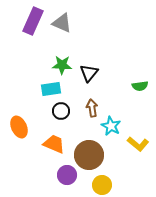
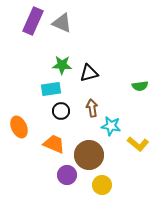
black triangle: rotated 36 degrees clockwise
cyan star: rotated 18 degrees counterclockwise
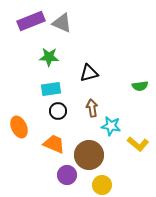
purple rectangle: moved 2 px left; rotated 44 degrees clockwise
green star: moved 13 px left, 8 px up
black circle: moved 3 px left
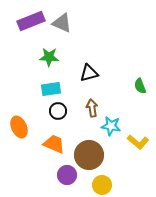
green semicircle: rotated 77 degrees clockwise
yellow L-shape: moved 2 px up
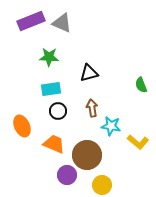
green semicircle: moved 1 px right, 1 px up
orange ellipse: moved 3 px right, 1 px up
brown circle: moved 2 px left
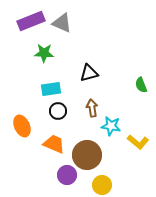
green star: moved 5 px left, 4 px up
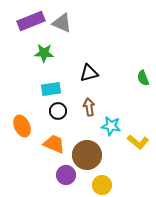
green semicircle: moved 2 px right, 7 px up
brown arrow: moved 3 px left, 1 px up
purple circle: moved 1 px left
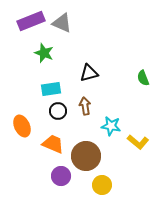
green star: rotated 18 degrees clockwise
brown arrow: moved 4 px left, 1 px up
orange trapezoid: moved 1 px left
brown circle: moved 1 px left, 1 px down
purple circle: moved 5 px left, 1 px down
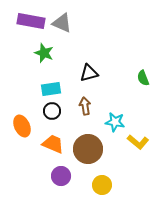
purple rectangle: rotated 32 degrees clockwise
black circle: moved 6 px left
cyan star: moved 4 px right, 4 px up
brown circle: moved 2 px right, 7 px up
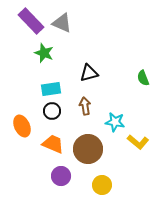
purple rectangle: rotated 36 degrees clockwise
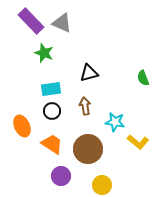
orange trapezoid: moved 1 px left; rotated 10 degrees clockwise
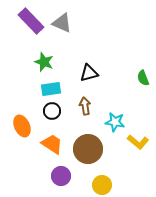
green star: moved 9 px down
